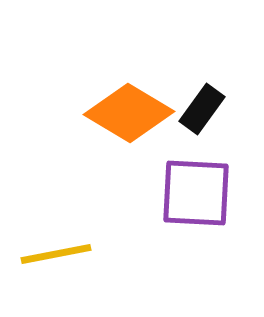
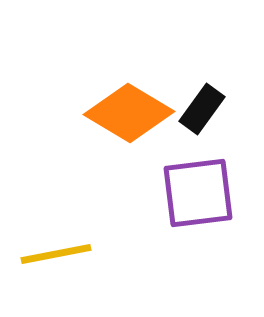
purple square: moved 2 px right; rotated 10 degrees counterclockwise
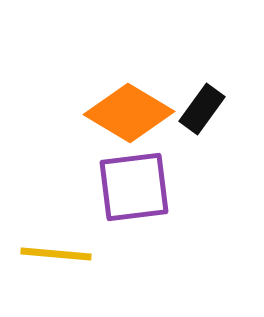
purple square: moved 64 px left, 6 px up
yellow line: rotated 16 degrees clockwise
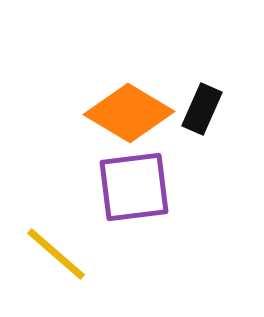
black rectangle: rotated 12 degrees counterclockwise
yellow line: rotated 36 degrees clockwise
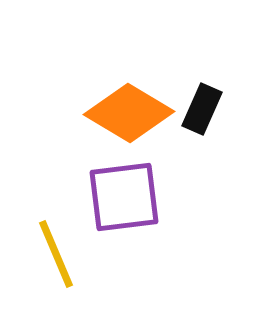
purple square: moved 10 px left, 10 px down
yellow line: rotated 26 degrees clockwise
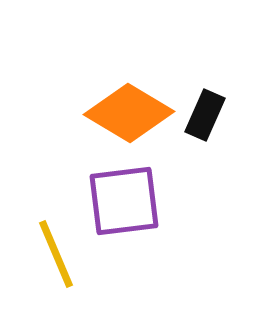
black rectangle: moved 3 px right, 6 px down
purple square: moved 4 px down
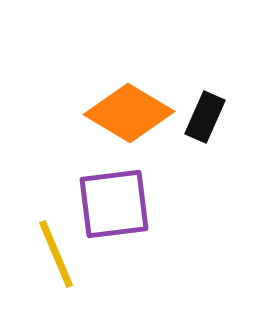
black rectangle: moved 2 px down
purple square: moved 10 px left, 3 px down
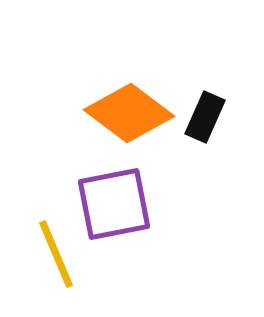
orange diamond: rotated 6 degrees clockwise
purple square: rotated 4 degrees counterclockwise
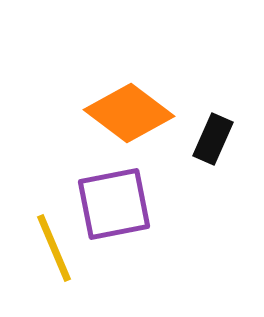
black rectangle: moved 8 px right, 22 px down
yellow line: moved 2 px left, 6 px up
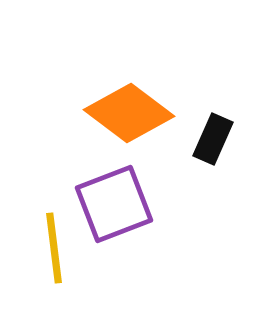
purple square: rotated 10 degrees counterclockwise
yellow line: rotated 16 degrees clockwise
